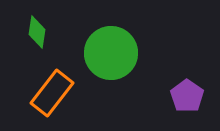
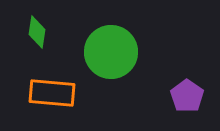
green circle: moved 1 px up
orange rectangle: rotated 57 degrees clockwise
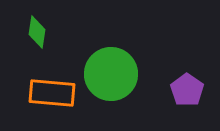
green circle: moved 22 px down
purple pentagon: moved 6 px up
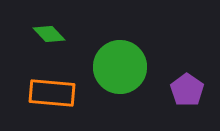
green diamond: moved 12 px right, 2 px down; rotated 52 degrees counterclockwise
green circle: moved 9 px right, 7 px up
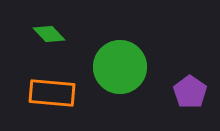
purple pentagon: moved 3 px right, 2 px down
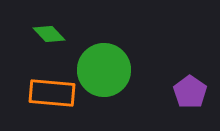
green circle: moved 16 px left, 3 px down
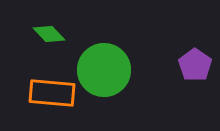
purple pentagon: moved 5 px right, 27 px up
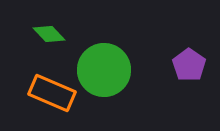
purple pentagon: moved 6 px left
orange rectangle: rotated 18 degrees clockwise
